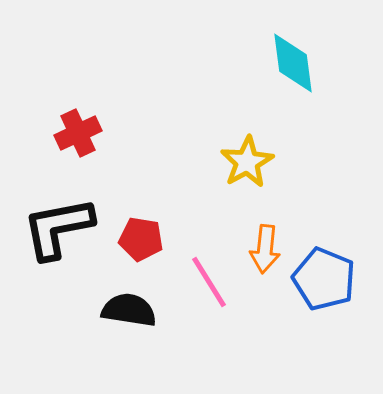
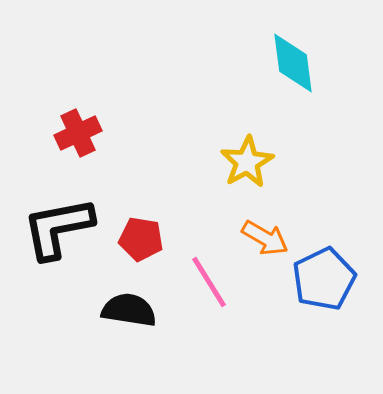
orange arrow: moved 11 px up; rotated 66 degrees counterclockwise
blue pentagon: rotated 24 degrees clockwise
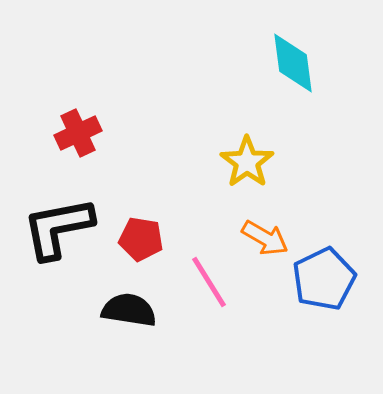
yellow star: rotated 6 degrees counterclockwise
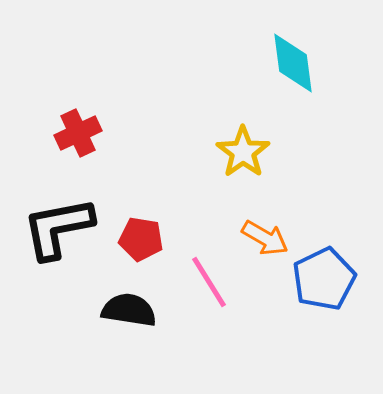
yellow star: moved 4 px left, 10 px up
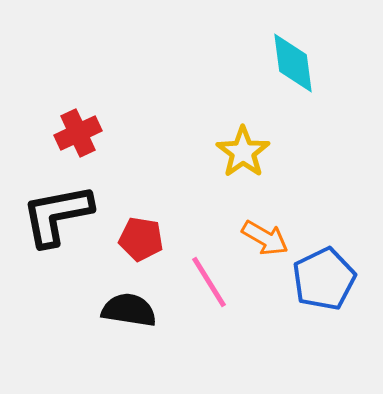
black L-shape: moved 1 px left, 13 px up
